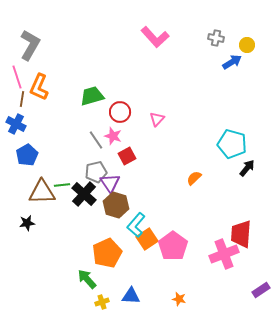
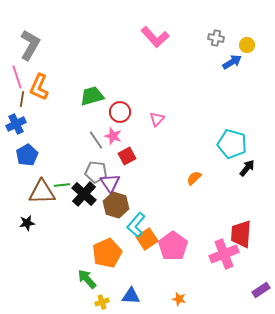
blue cross: rotated 36 degrees clockwise
gray pentagon: rotated 20 degrees clockwise
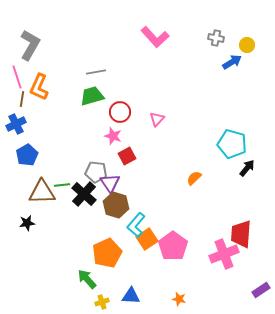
gray line: moved 68 px up; rotated 66 degrees counterclockwise
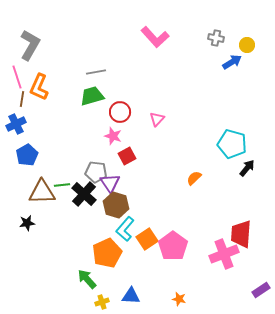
cyan L-shape: moved 11 px left, 4 px down
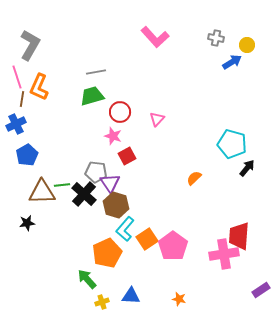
red trapezoid: moved 2 px left, 2 px down
pink cross: rotated 12 degrees clockwise
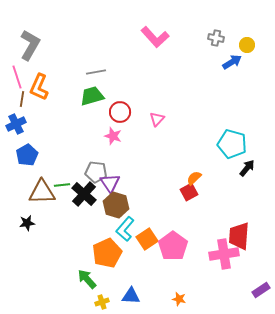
red square: moved 62 px right, 36 px down
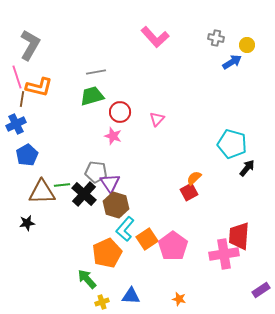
orange L-shape: rotated 100 degrees counterclockwise
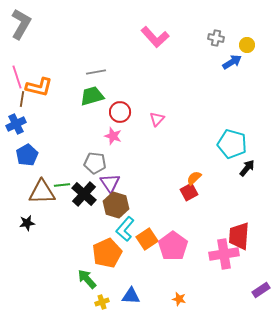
gray L-shape: moved 9 px left, 21 px up
gray pentagon: moved 1 px left, 9 px up
